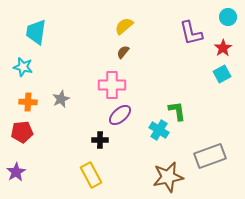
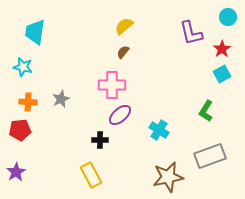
cyan trapezoid: moved 1 px left
red star: moved 1 px left, 1 px down
green L-shape: moved 29 px right; rotated 140 degrees counterclockwise
red pentagon: moved 2 px left, 2 px up
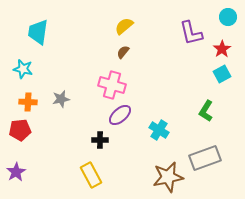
cyan trapezoid: moved 3 px right
cyan star: moved 2 px down
pink cross: rotated 16 degrees clockwise
gray star: rotated 12 degrees clockwise
gray rectangle: moved 5 px left, 2 px down
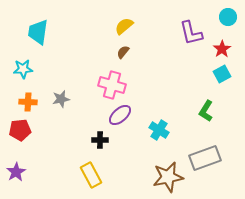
cyan star: rotated 18 degrees counterclockwise
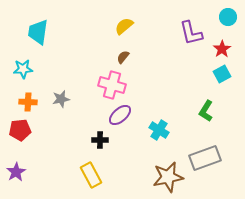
brown semicircle: moved 5 px down
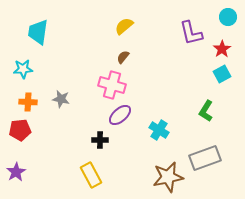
gray star: rotated 24 degrees clockwise
